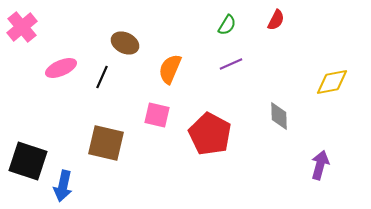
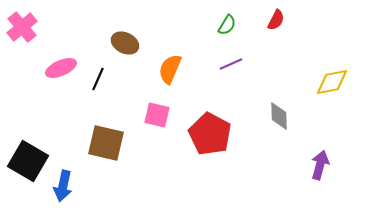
black line: moved 4 px left, 2 px down
black square: rotated 12 degrees clockwise
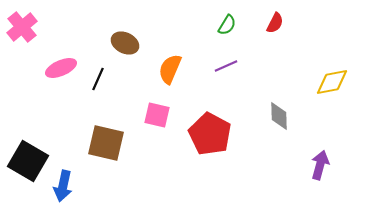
red semicircle: moved 1 px left, 3 px down
purple line: moved 5 px left, 2 px down
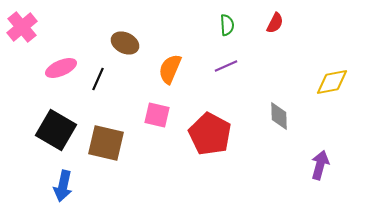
green semicircle: rotated 35 degrees counterclockwise
black square: moved 28 px right, 31 px up
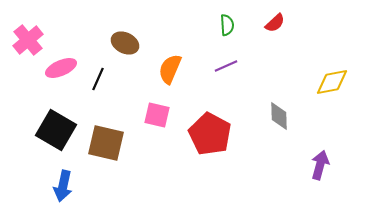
red semicircle: rotated 20 degrees clockwise
pink cross: moved 6 px right, 13 px down
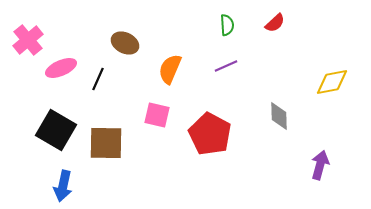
brown square: rotated 12 degrees counterclockwise
